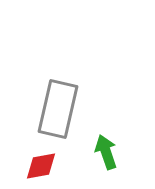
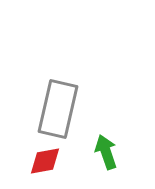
red diamond: moved 4 px right, 5 px up
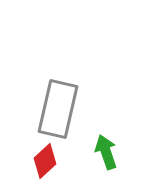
red diamond: rotated 32 degrees counterclockwise
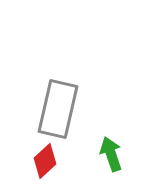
green arrow: moved 5 px right, 2 px down
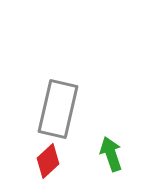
red diamond: moved 3 px right
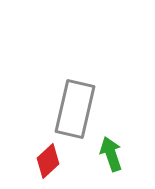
gray rectangle: moved 17 px right
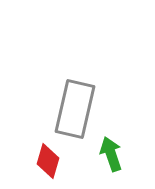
red diamond: rotated 32 degrees counterclockwise
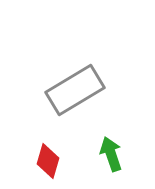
gray rectangle: moved 19 px up; rotated 46 degrees clockwise
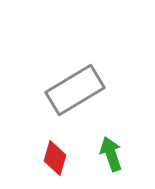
red diamond: moved 7 px right, 3 px up
